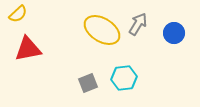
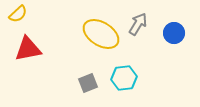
yellow ellipse: moved 1 px left, 4 px down
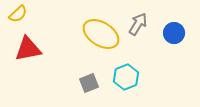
cyan hexagon: moved 2 px right, 1 px up; rotated 15 degrees counterclockwise
gray square: moved 1 px right
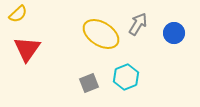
red triangle: moved 1 px left; rotated 44 degrees counterclockwise
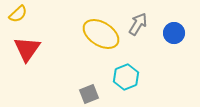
gray square: moved 11 px down
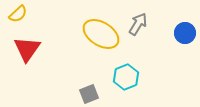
blue circle: moved 11 px right
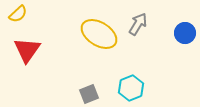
yellow ellipse: moved 2 px left
red triangle: moved 1 px down
cyan hexagon: moved 5 px right, 11 px down
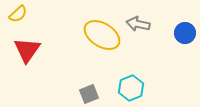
gray arrow: rotated 110 degrees counterclockwise
yellow ellipse: moved 3 px right, 1 px down
